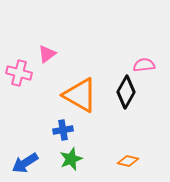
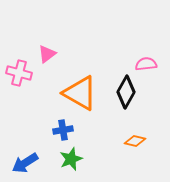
pink semicircle: moved 2 px right, 1 px up
orange triangle: moved 2 px up
orange diamond: moved 7 px right, 20 px up
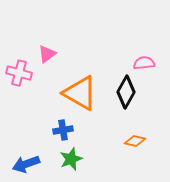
pink semicircle: moved 2 px left, 1 px up
blue arrow: moved 1 px right, 1 px down; rotated 12 degrees clockwise
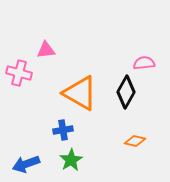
pink triangle: moved 1 px left, 4 px up; rotated 30 degrees clockwise
green star: moved 1 px down; rotated 10 degrees counterclockwise
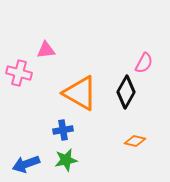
pink semicircle: rotated 125 degrees clockwise
green star: moved 5 px left; rotated 20 degrees clockwise
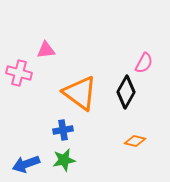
orange triangle: rotated 6 degrees clockwise
green star: moved 2 px left
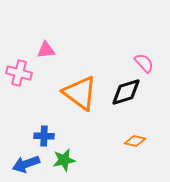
pink semicircle: rotated 70 degrees counterclockwise
black diamond: rotated 44 degrees clockwise
blue cross: moved 19 px left, 6 px down; rotated 12 degrees clockwise
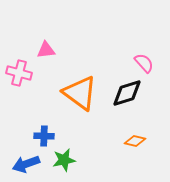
black diamond: moved 1 px right, 1 px down
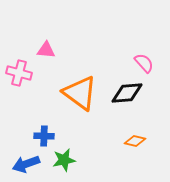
pink triangle: rotated 12 degrees clockwise
black diamond: rotated 12 degrees clockwise
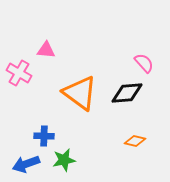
pink cross: rotated 15 degrees clockwise
